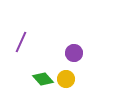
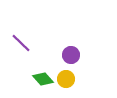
purple line: moved 1 px down; rotated 70 degrees counterclockwise
purple circle: moved 3 px left, 2 px down
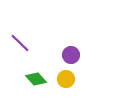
purple line: moved 1 px left
green diamond: moved 7 px left
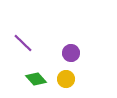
purple line: moved 3 px right
purple circle: moved 2 px up
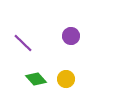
purple circle: moved 17 px up
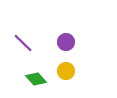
purple circle: moved 5 px left, 6 px down
yellow circle: moved 8 px up
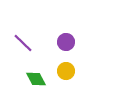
green diamond: rotated 15 degrees clockwise
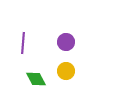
purple line: rotated 50 degrees clockwise
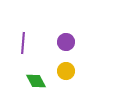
green diamond: moved 2 px down
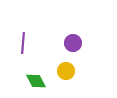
purple circle: moved 7 px right, 1 px down
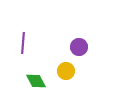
purple circle: moved 6 px right, 4 px down
